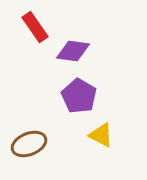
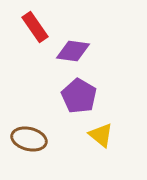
yellow triangle: rotated 12 degrees clockwise
brown ellipse: moved 5 px up; rotated 36 degrees clockwise
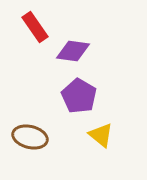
brown ellipse: moved 1 px right, 2 px up
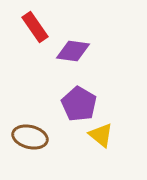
purple pentagon: moved 8 px down
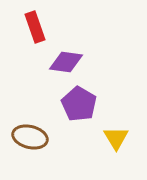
red rectangle: rotated 16 degrees clockwise
purple diamond: moved 7 px left, 11 px down
yellow triangle: moved 15 px right, 3 px down; rotated 20 degrees clockwise
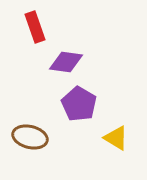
yellow triangle: rotated 28 degrees counterclockwise
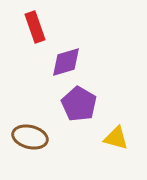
purple diamond: rotated 24 degrees counterclockwise
yellow triangle: rotated 16 degrees counterclockwise
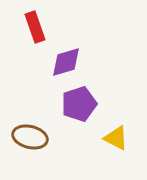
purple pentagon: rotated 24 degrees clockwise
yellow triangle: rotated 12 degrees clockwise
